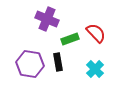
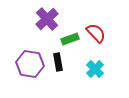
purple cross: rotated 25 degrees clockwise
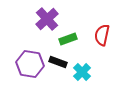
red semicircle: moved 6 px right, 2 px down; rotated 125 degrees counterclockwise
green rectangle: moved 2 px left
black rectangle: rotated 60 degrees counterclockwise
cyan cross: moved 13 px left, 3 px down
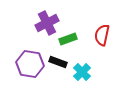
purple cross: moved 4 px down; rotated 15 degrees clockwise
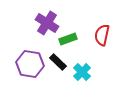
purple cross: rotated 30 degrees counterclockwise
black rectangle: rotated 24 degrees clockwise
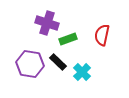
purple cross: rotated 15 degrees counterclockwise
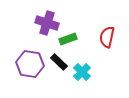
red semicircle: moved 5 px right, 2 px down
black rectangle: moved 1 px right
